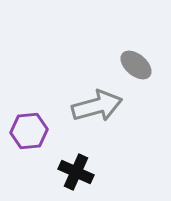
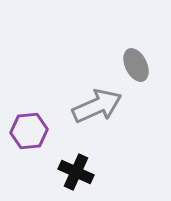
gray ellipse: rotated 24 degrees clockwise
gray arrow: rotated 9 degrees counterclockwise
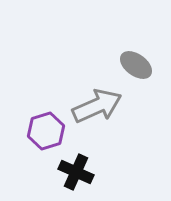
gray ellipse: rotated 28 degrees counterclockwise
purple hexagon: moved 17 px right; rotated 12 degrees counterclockwise
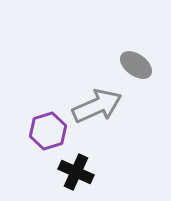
purple hexagon: moved 2 px right
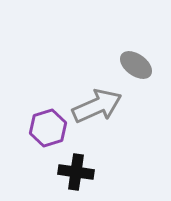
purple hexagon: moved 3 px up
black cross: rotated 16 degrees counterclockwise
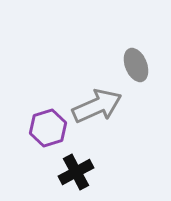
gray ellipse: rotated 32 degrees clockwise
black cross: rotated 36 degrees counterclockwise
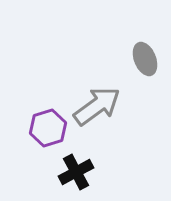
gray ellipse: moved 9 px right, 6 px up
gray arrow: rotated 12 degrees counterclockwise
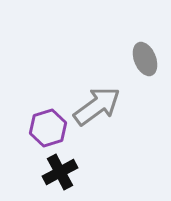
black cross: moved 16 px left
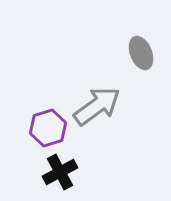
gray ellipse: moved 4 px left, 6 px up
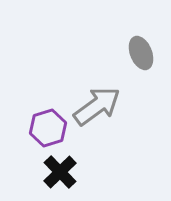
black cross: rotated 16 degrees counterclockwise
